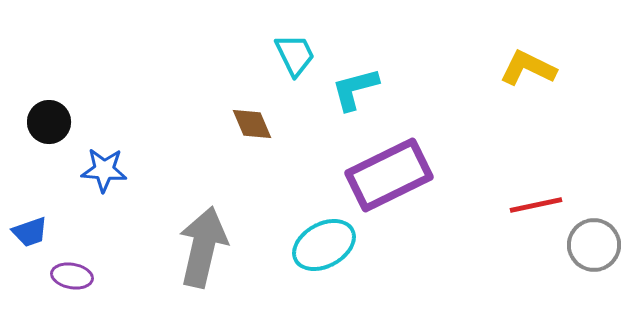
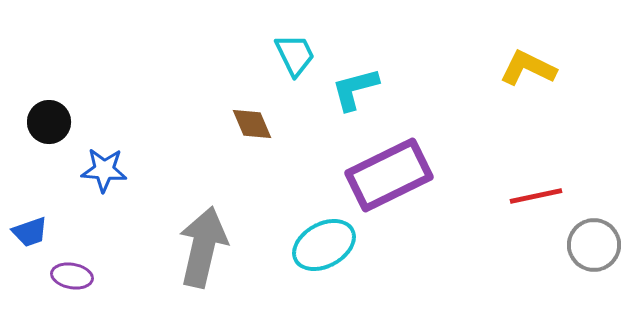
red line: moved 9 px up
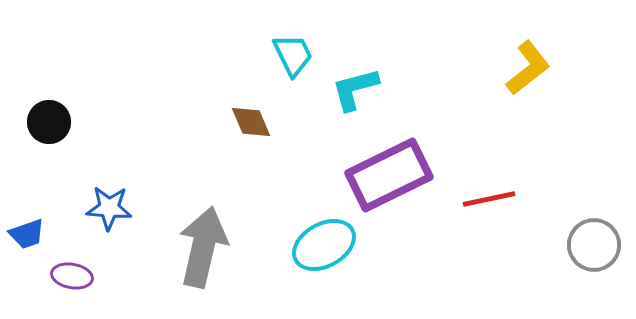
cyan trapezoid: moved 2 px left
yellow L-shape: rotated 116 degrees clockwise
brown diamond: moved 1 px left, 2 px up
blue star: moved 5 px right, 38 px down
red line: moved 47 px left, 3 px down
blue trapezoid: moved 3 px left, 2 px down
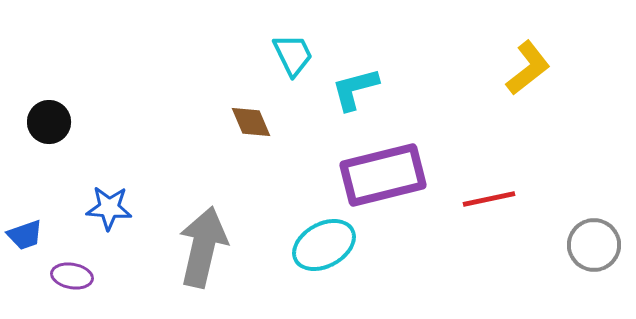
purple rectangle: moved 6 px left; rotated 12 degrees clockwise
blue trapezoid: moved 2 px left, 1 px down
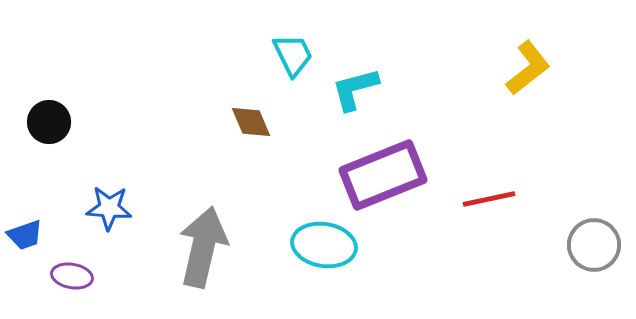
purple rectangle: rotated 8 degrees counterclockwise
cyan ellipse: rotated 38 degrees clockwise
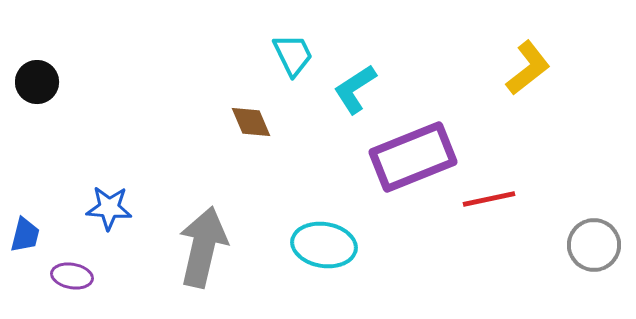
cyan L-shape: rotated 18 degrees counterclockwise
black circle: moved 12 px left, 40 px up
purple rectangle: moved 30 px right, 18 px up
blue trapezoid: rotated 57 degrees counterclockwise
